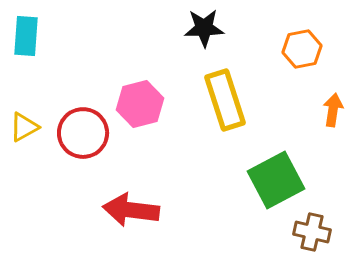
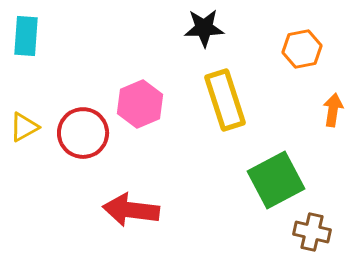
pink hexagon: rotated 9 degrees counterclockwise
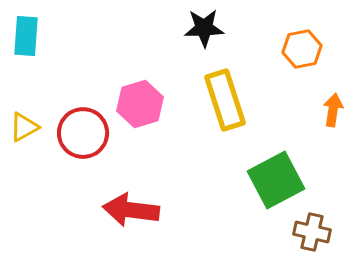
pink hexagon: rotated 6 degrees clockwise
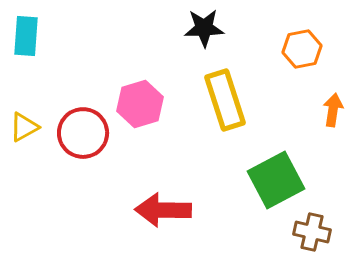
red arrow: moved 32 px right; rotated 6 degrees counterclockwise
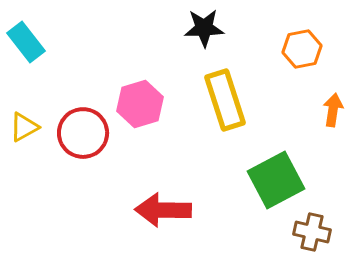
cyan rectangle: moved 6 px down; rotated 42 degrees counterclockwise
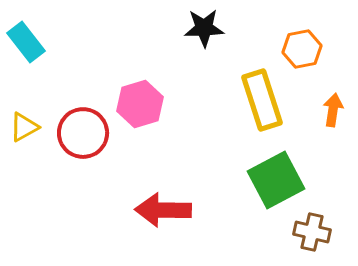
yellow rectangle: moved 37 px right
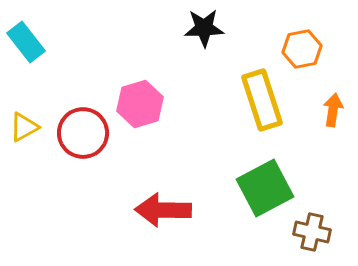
green square: moved 11 px left, 8 px down
